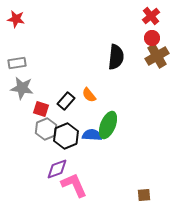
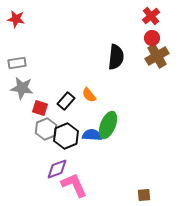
red square: moved 1 px left, 1 px up
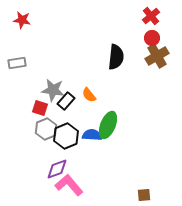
red star: moved 6 px right, 1 px down
gray star: moved 31 px right, 2 px down
pink L-shape: moved 5 px left; rotated 16 degrees counterclockwise
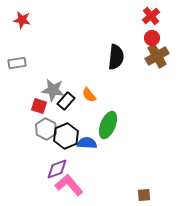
red square: moved 1 px left, 2 px up
gray hexagon: rotated 10 degrees counterclockwise
blue semicircle: moved 5 px left, 8 px down
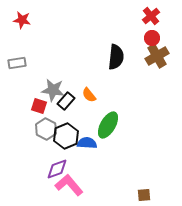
green ellipse: rotated 8 degrees clockwise
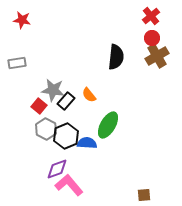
red square: rotated 21 degrees clockwise
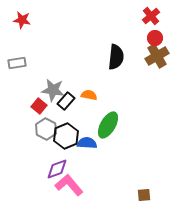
red circle: moved 3 px right
orange semicircle: rotated 140 degrees clockwise
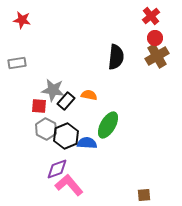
red square: rotated 35 degrees counterclockwise
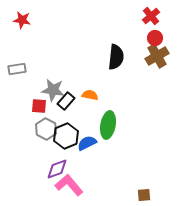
gray rectangle: moved 6 px down
orange semicircle: moved 1 px right
green ellipse: rotated 20 degrees counterclockwise
blue semicircle: rotated 30 degrees counterclockwise
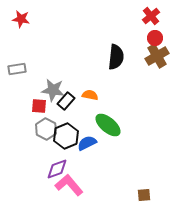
red star: moved 1 px left, 1 px up
green ellipse: rotated 60 degrees counterclockwise
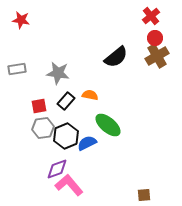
red star: moved 1 px down
black semicircle: rotated 45 degrees clockwise
gray star: moved 5 px right, 17 px up
red square: rotated 14 degrees counterclockwise
gray hexagon: moved 3 px left, 1 px up; rotated 25 degrees clockwise
